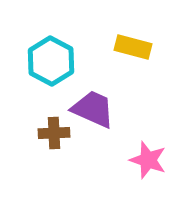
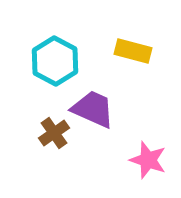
yellow rectangle: moved 4 px down
cyan hexagon: moved 4 px right
brown cross: rotated 32 degrees counterclockwise
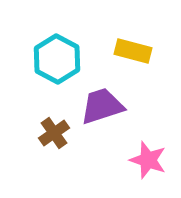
cyan hexagon: moved 2 px right, 2 px up
purple trapezoid: moved 9 px right, 3 px up; rotated 42 degrees counterclockwise
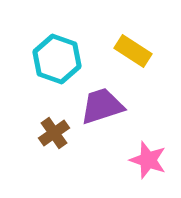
yellow rectangle: rotated 18 degrees clockwise
cyan hexagon: rotated 9 degrees counterclockwise
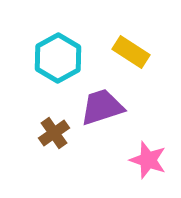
yellow rectangle: moved 2 px left, 1 px down
cyan hexagon: moved 1 px right, 1 px up; rotated 12 degrees clockwise
purple trapezoid: moved 1 px down
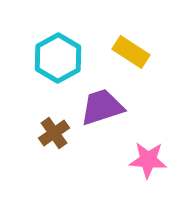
pink star: rotated 15 degrees counterclockwise
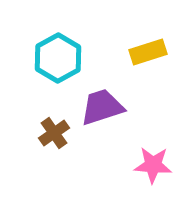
yellow rectangle: moved 17 px right; rotated 51 degrees counterclockwise
pink star: moved 5 px right, 5 px down
